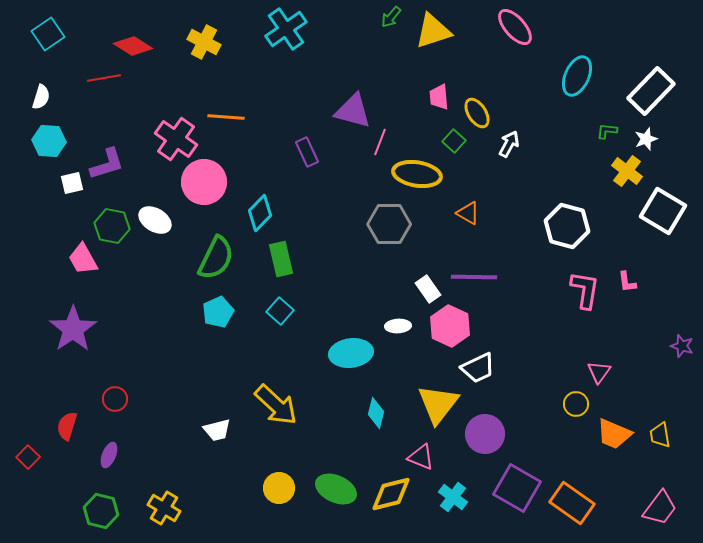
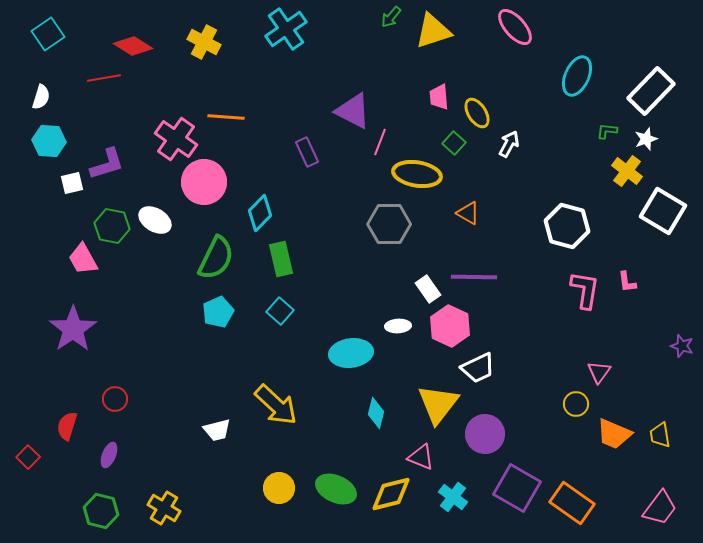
purple triangle at (353, 111): rotated 12 degrees clockwise
green square at (454, 141): moved 2 px down
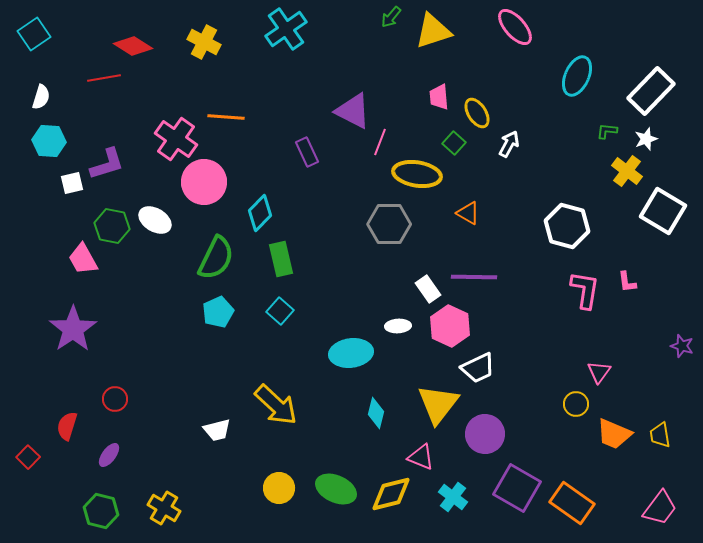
cyan square at (48, 34): moved 14 px left
purple ellipse at (109, 455): rotated 15 degrees clockwise
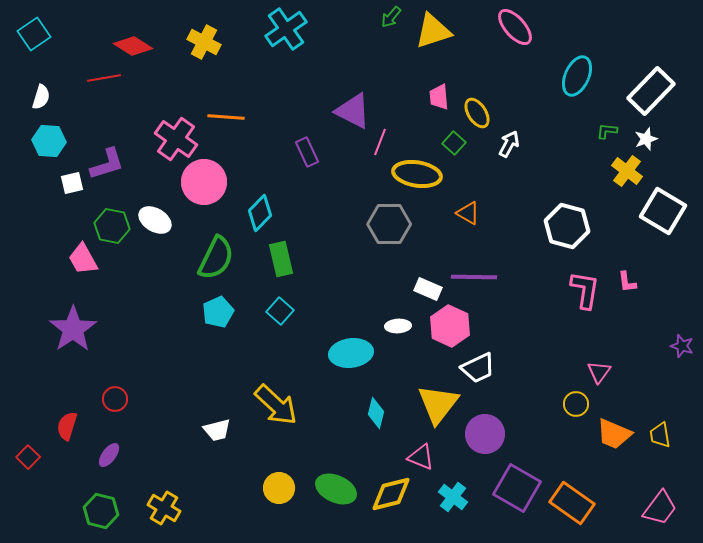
white rectangle at (428, 289): rotated 32 degrees counterclockwise
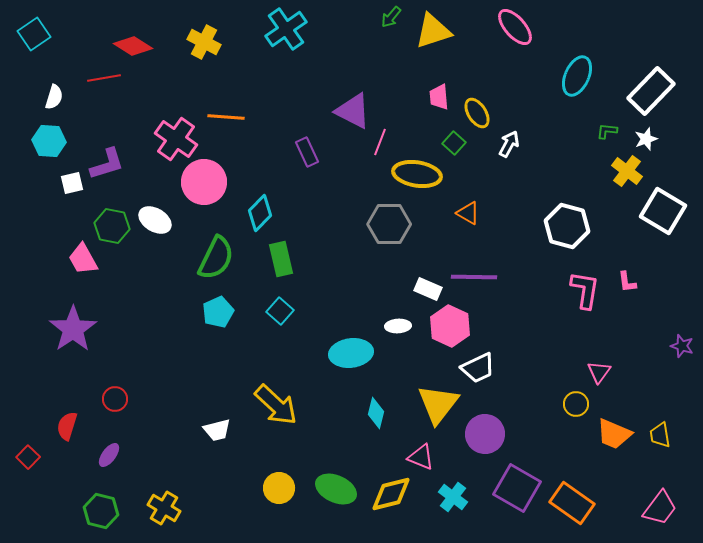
white semicircle at (41, 97): moved 13 px right
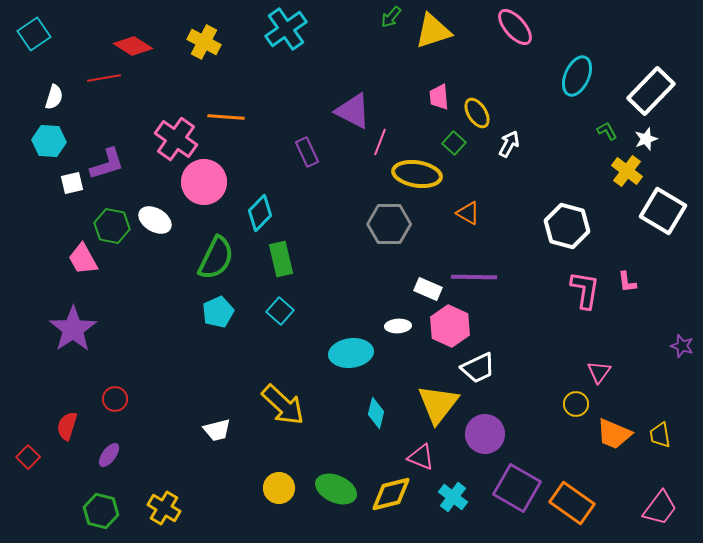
green L-shape at (607, 131): rotated 55 degrees clockwise
yellow arrow at (276, 405): moved 7 px right
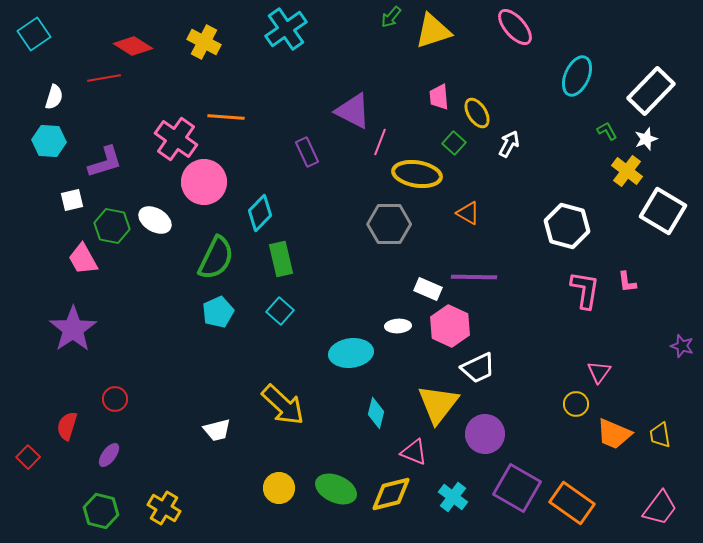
purple L-shape at (107, 164): moved 2 px left, 2 px up
white square at (72, 183): moved 17 px down
pink triangle at (421, 457): moved 7 px left, 5 px up
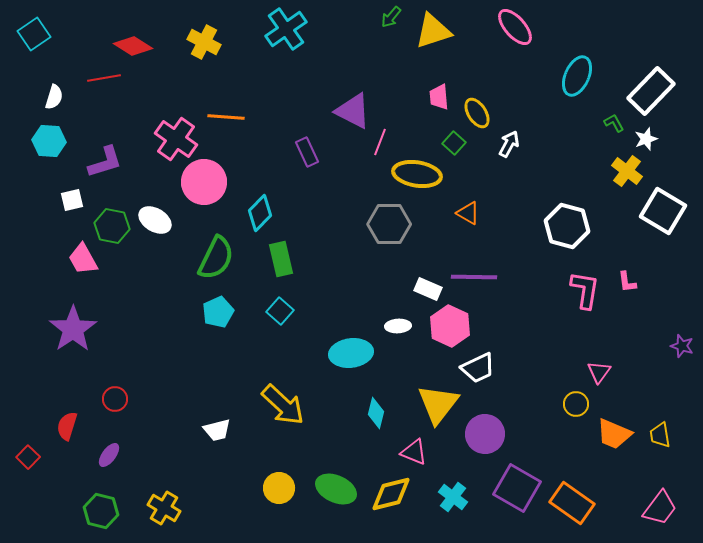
green L-shape at (607, 131): moved 7 px right, 8 px up
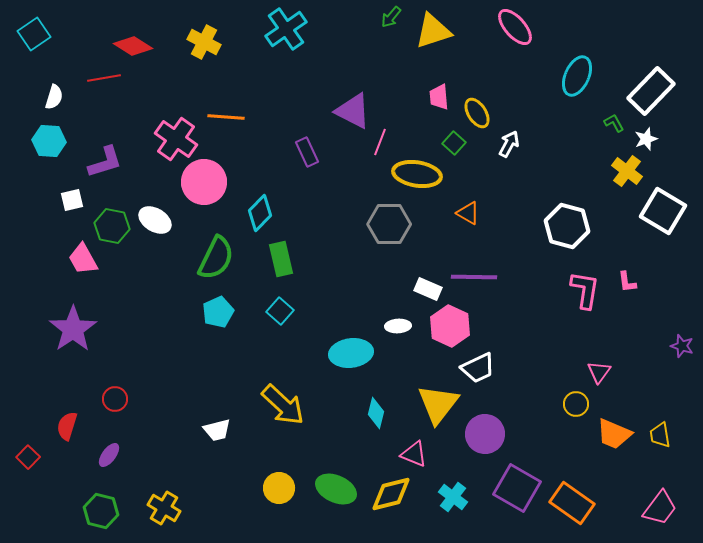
pink triangle at (414, 452): moved 2 px down
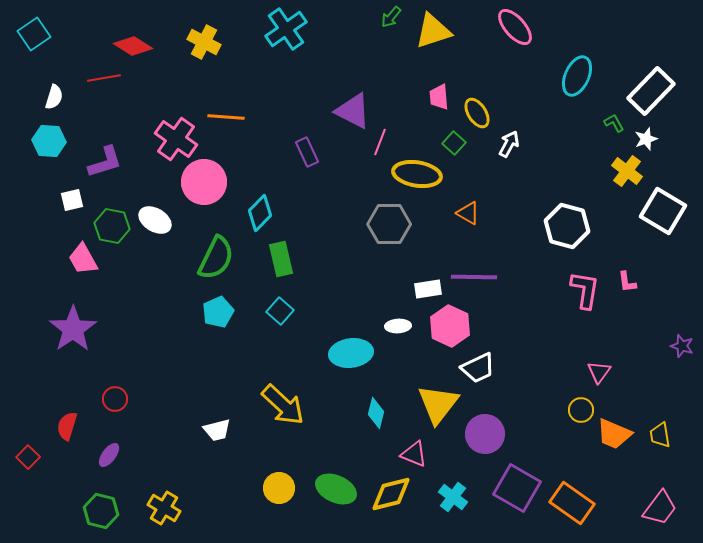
white rectangle at (428, 289): rotated 32 degrees counterclockwise
yellow circle at (576, 404): moved 5 px right, 6 px down
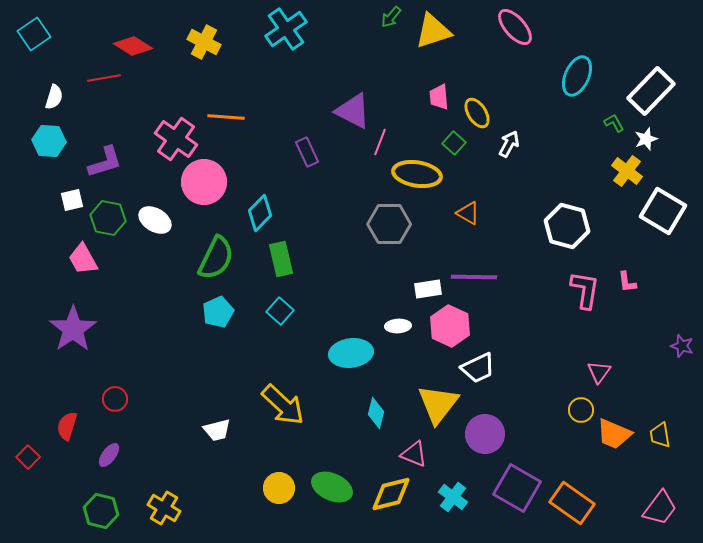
green hexagon at (112, 226): moved 4 px left, 8 px up
green ellipse at (336, 489): moved 4 px left, 2 px up
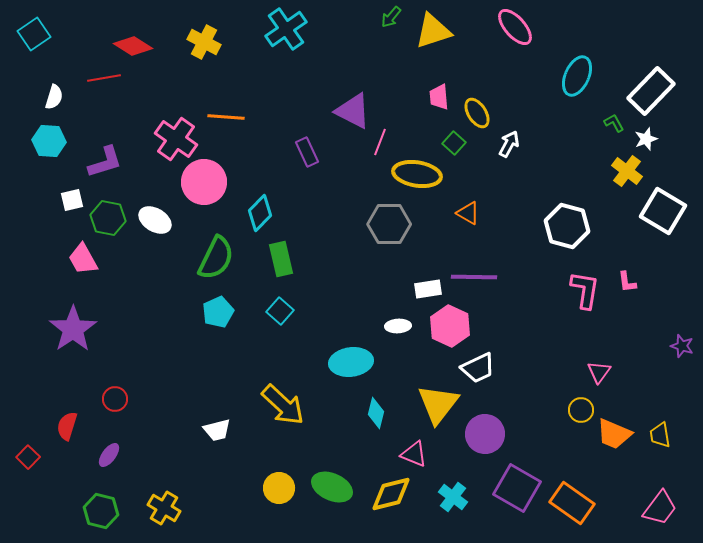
cyan ellipse at (351, 353): moved 9 px down
